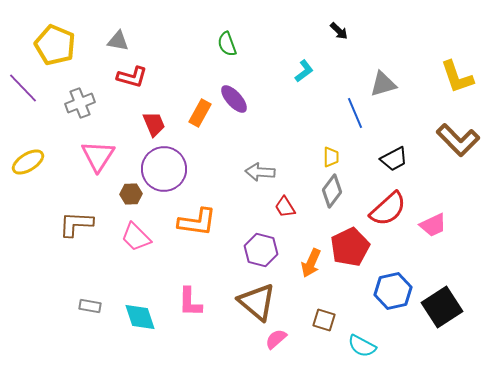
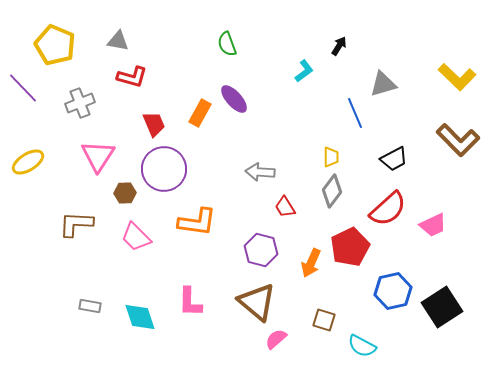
black arrow at (339, 31): moved 15 px down; rotated 102 degrees counterclockwise
yellow L-shape at (457, 77): rotated 27 degrees counterclockwise
brown hexagon at (131, 194): moved 6 px left, 1 px up
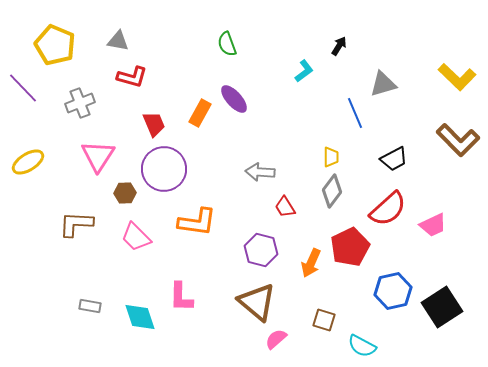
pink L-shape at (190, 302): moved 9 px left, 5 px up
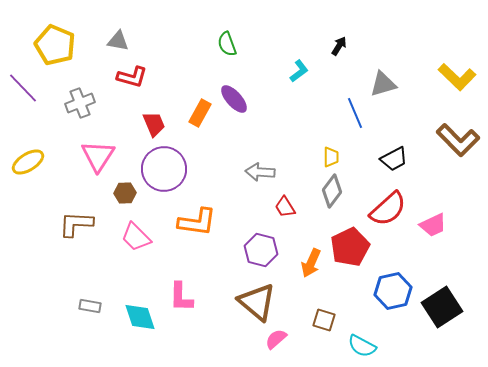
cyan L-shape at (304, 71): moved 5 px left
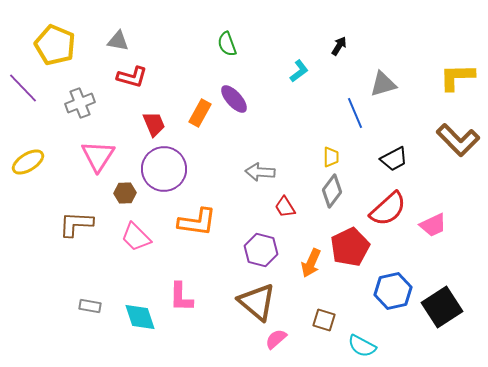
yellow L-shape at (457, 77): rotated 135 degrees clockwise
